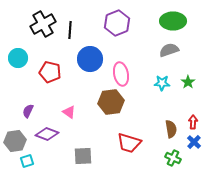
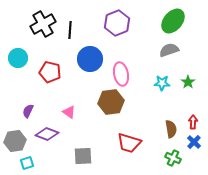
green ellipse: rotated 50 degrees counterclockwise
cyan square: moved 2 px down
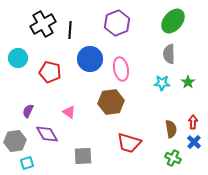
gray semicircle: moved 4 px down; rotated 72 degrees counterclockwise
pink ellipse: moved 5 px up
purple diamond: rotated 40 degrees clockwise
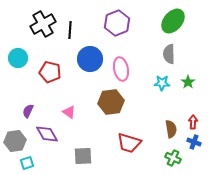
blue cross: rotated 24 degrees counterclockwise
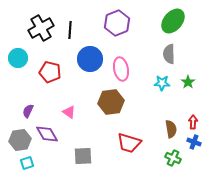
black cross: moved 2 px left, 4 px down
gray hexagon: moved 5 px right, 1 px up
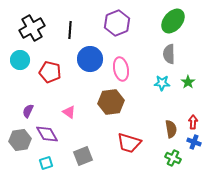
black cross: moved 9 px left
cyan circle: moved 2 px right, 2 px down
gray square: rotated 18 degrees counterclockwise
cyan square: moved 19 px right
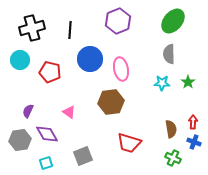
purple hexagon: moved 1 px right, 2 px up
black cross: rotated 15 degrees clockwise
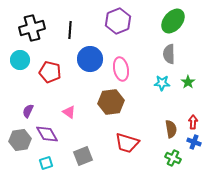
red trapezoid: moved 2 px left
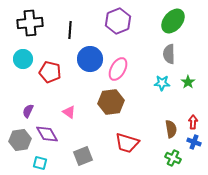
black cross: moved 2 px left, 5 px up; rotated 10 degrees clockwise
cyan circle: moved 3 px right, 1 px up
pink ellipse: moved 3 px left; rotated 40 degrees clockwise
cyan square: moved 6 px left; rotated 32 degrees clockwise
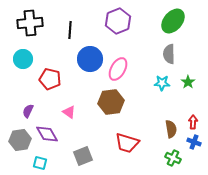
red pentagon: moved 7 px down
